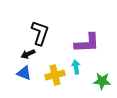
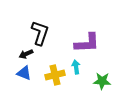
black arrow: moved 2 px left
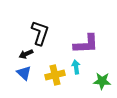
purple L-shape: moved 1 px left, 1 px down
blue triangle: rotated 21 degrees clockwise
